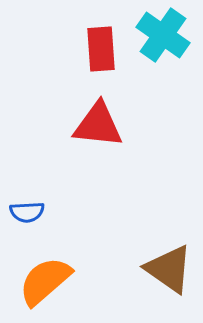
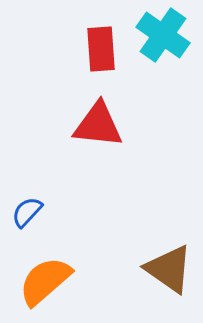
blue semicircle: rotated 136 degrees clockwise
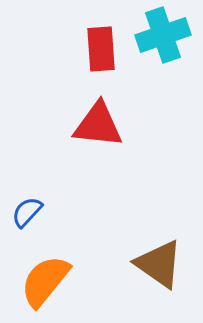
cyan cross: rotated 36 degrees clockwise
brown triangle: moved 10 px left, 5 px up
orange semicircle: rotated 10 degrees counterclockwise
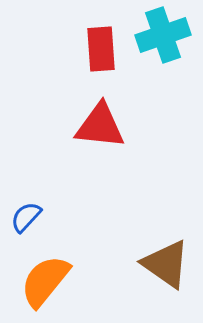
red triangle: moved 2 px right, 1 px down
blue semicircle: moved 1 px left, 5 px down
brown triangle: moved 7 px right
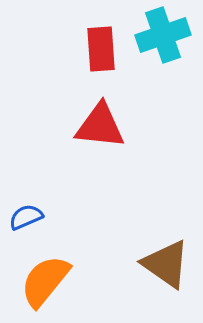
blue semicircle: rotated 24 degrees clockwise
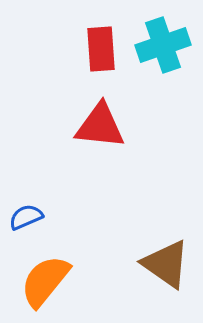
cyan cross: moved 10 px down
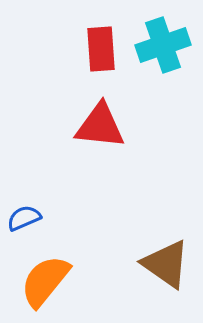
blue semicircle: moved 2 px left, 1 px down
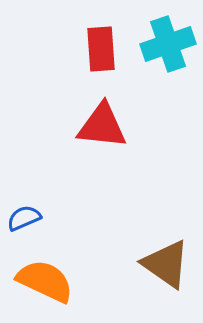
cyan cross: moved 5 px right, 1 px up
red triangle: moved 2 px right
orange semicircle: rotated 76 degrees clockwise
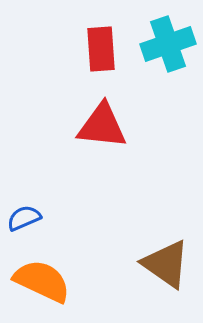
orange semicircle: moved 3 px left
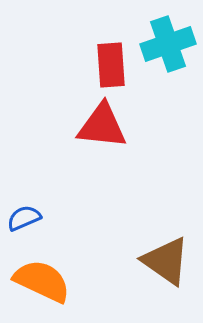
red rectangle: moved 10 px right, 16 px down
brown triangle: moved 3 px up
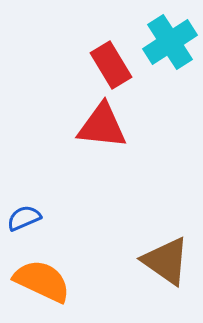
cyan cross: moved 2 px right, 2 px up; rotated 14 degrees counterclockwise
red rectangle: rotated 27 degrees counterclockwise
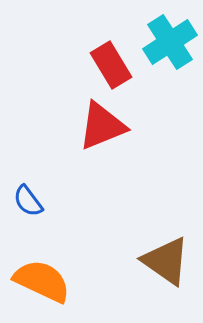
red triangle: rotated 28 degrees counterclockwise
blue semicircle: moved 4 px right, 17 px up; rotated 104 degrees counterclockwise
